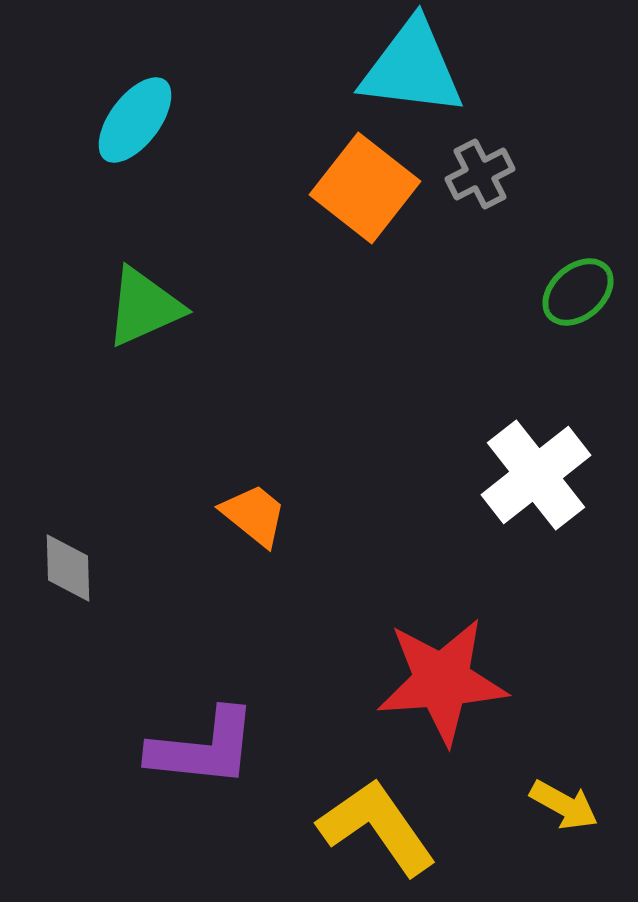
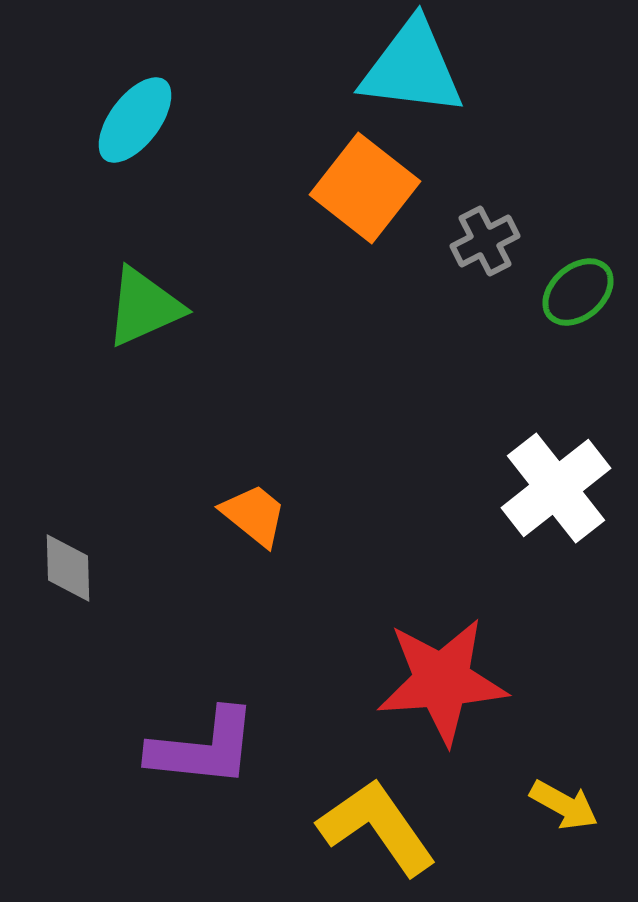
gray cross: moved 5 px right, 67 px down
white cross: moved 20 px right, 13 px down
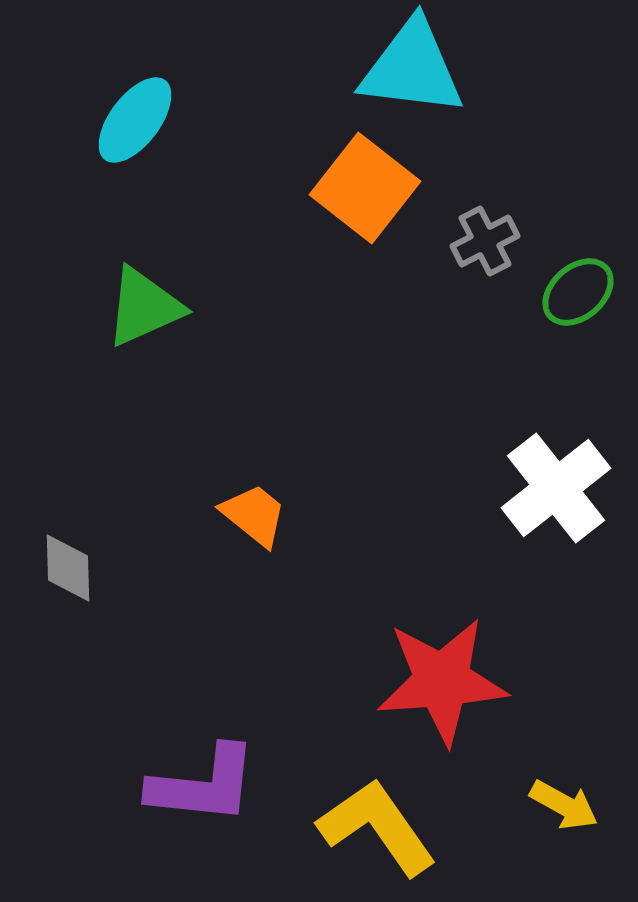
purple L-shape: moved 37 px down
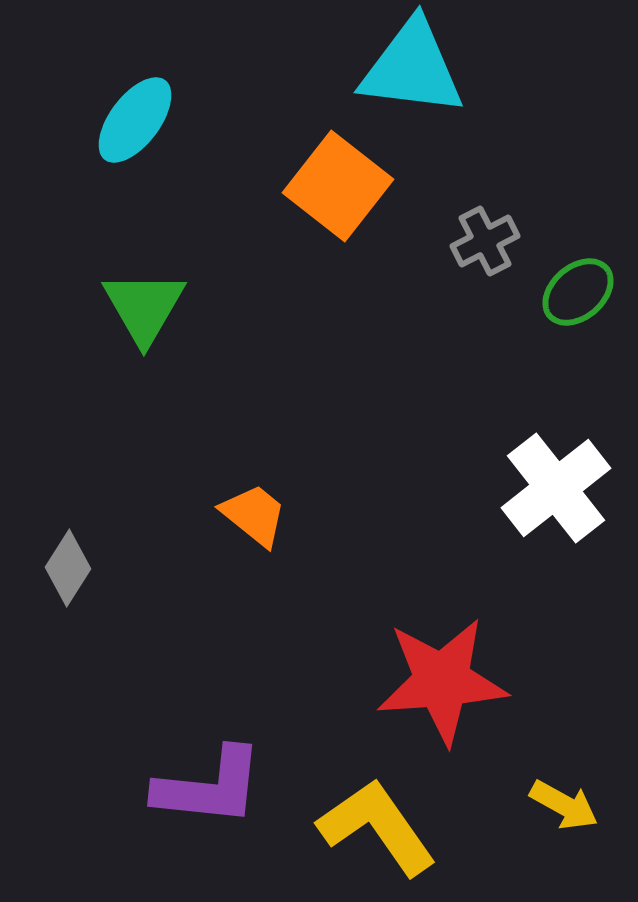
orange square: moved 27 px left, 2 px up
green triangle: rotated 36 degrees counterclockwise
gray diamond: rotated 34 degrees clockwise
purple L-shape: moved 6 px right, 2 px down
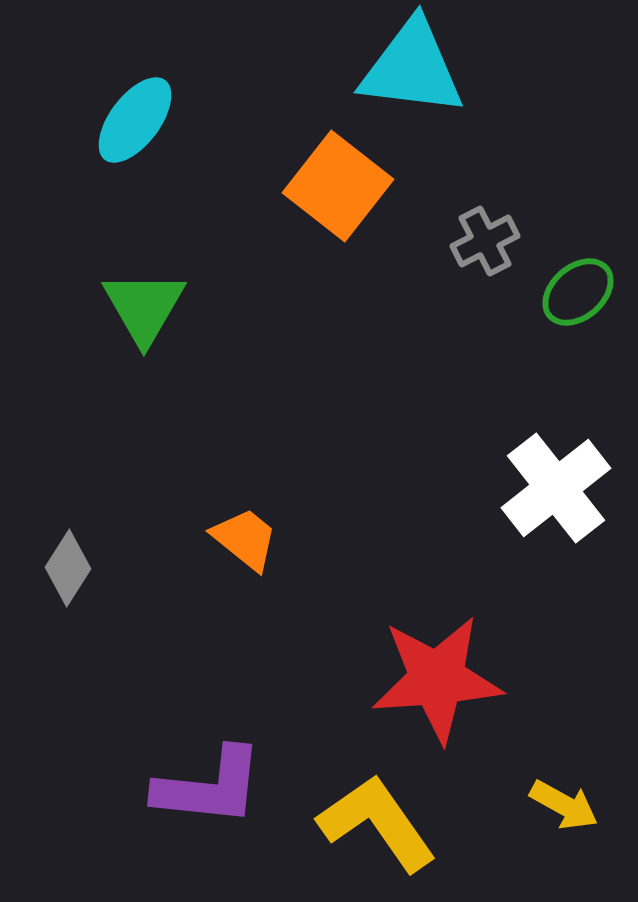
orange trapezoid: moved 9 px left, 24 px down
red star: moved 5 px left, 2 px up
yellow L-shape: moved 4 px up
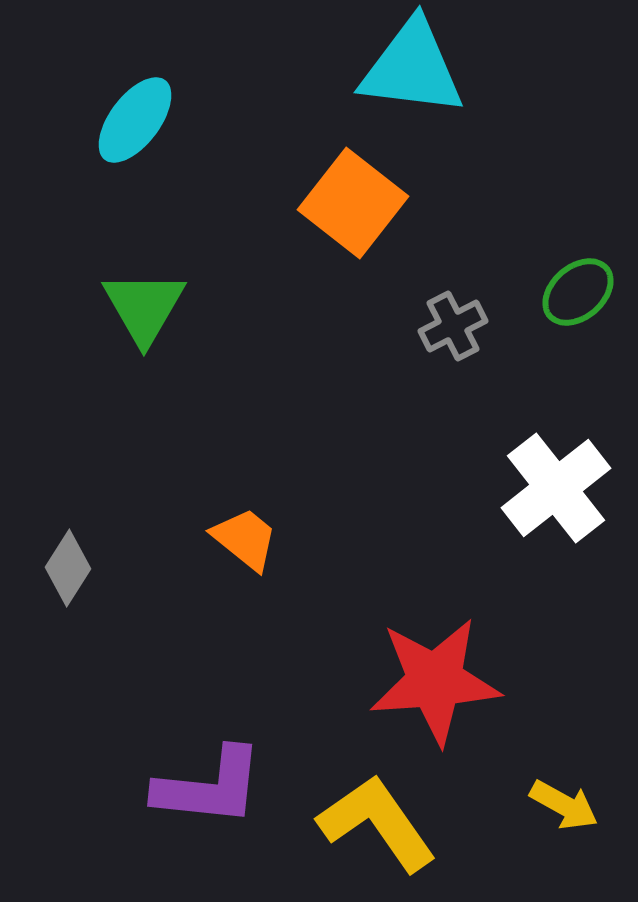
orange square: moved 15 px right, 17 px down
gray cross: moved 32 px left, 85 px down
red star: moved 2 px left, 2 px down
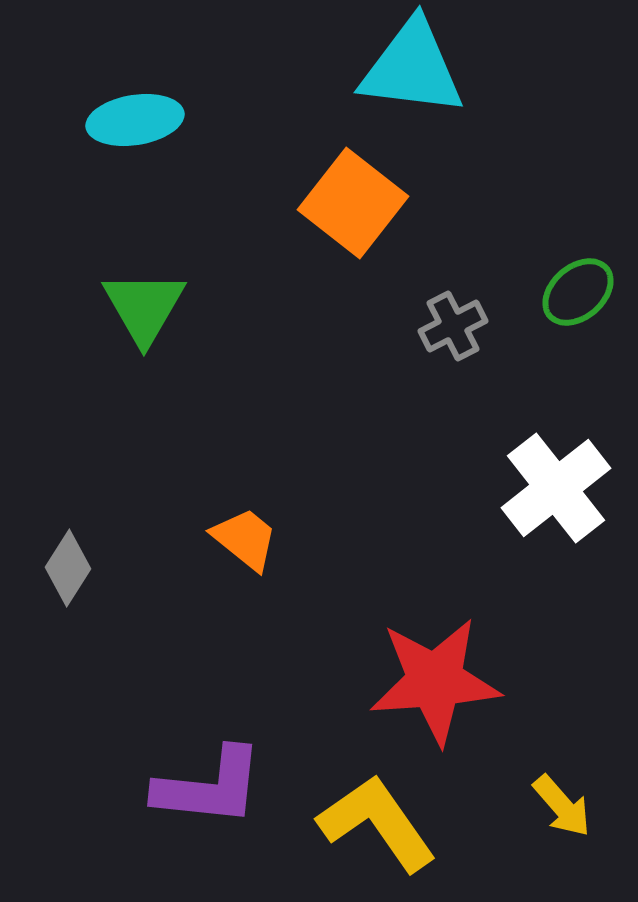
cyan ellipse: rotated 44 degrees clockwise
yellow arrow: moved 2 px left, 1 px down; rotated 20 degrees clockwise
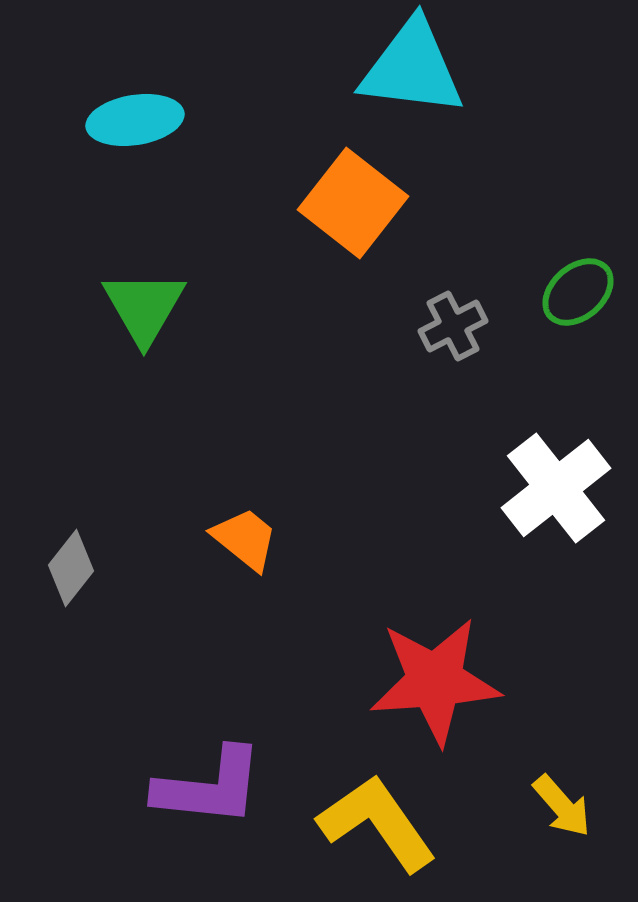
gray diamond: moved 3 px right; rotated 6 degrees clockwise
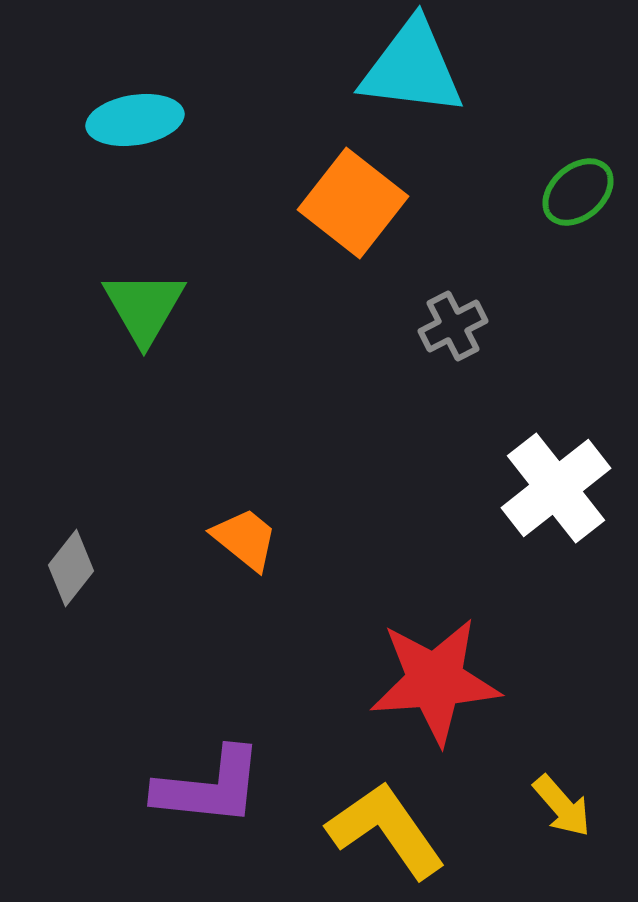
green ellipse: moved 100 px up
yellow L-shape: moved 9 px right, 7 px down
